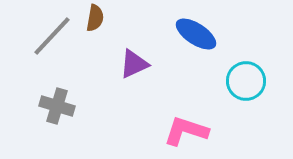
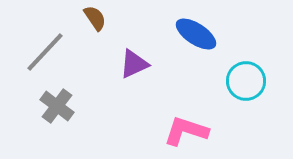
brown semicircle: rotated 44 degrees counterclockwise
gray line: moved 7 px left, 16 px down
gray cross: rotated 20 degrees clockwise
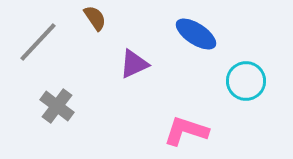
gray line: moved 7 px left, 10 px up
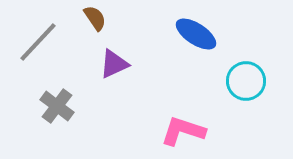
purple triangle: moved 20 px left
pink L-shape: moved 3 px left
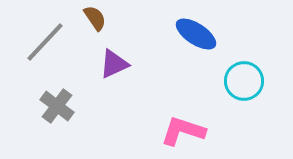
gray line: moved 7 px right
cyan circle: moved 2 px left
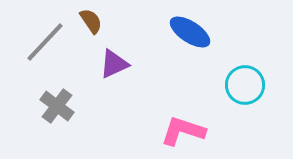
brown semicircle: moved 4 px left, 3 px down
blue ellipse: moved 6 px left, 2 px up
cyan circle: moved 1 px right, 4 px down
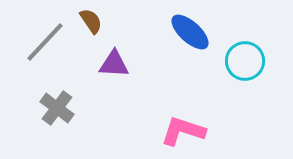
blue ellipse: rotated 9 degrees clockwise
purple triangle: rotated 28 degrees clockwise
cyan circle: moved 24 px up
gray cross: moved 2 px down
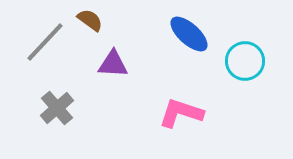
brown semicircle: moved 1 px left, 1 px up; rotated 20 degrees counterclockwise
blue ellipse: moved 1 px left, 2 px down
purple triangle: moved 1 px left
gray cross: rotated 12 degrees clockwise
pink L-shape: moved 2 px left, 18 px up
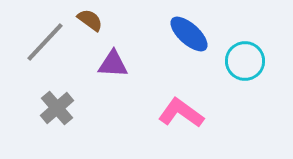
pink L-shape: rotated 18 degrees clockwise
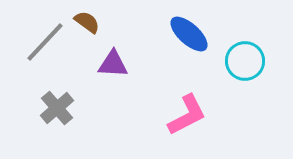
brown semicircle: moved 3 px left, 2 px down
pink L-shape: moved 6 px right, 2 px down; rotated 117 degrees clockwise
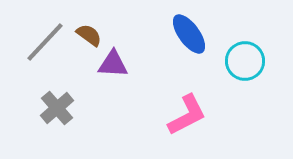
brown semicircle: moved 2 px right, 13 px down
blue ellipse: rotated 12 degrees clockwise
